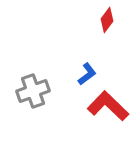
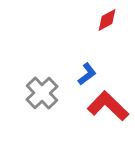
red diamond: rotated 25 degrees clockwise
gray cross: moved 9 px right, 2 px down; rotated 24 degrees counterclockwise
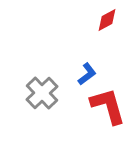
red L-shape: rotated 30 degrees clockwise
